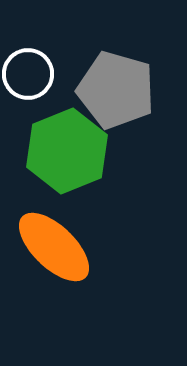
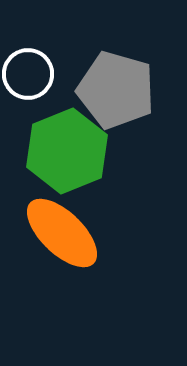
orange ellipse: moved 8 px right, 14 px up
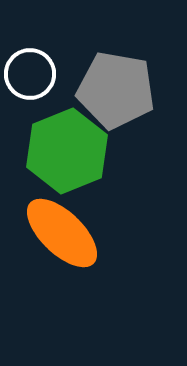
white circle: moved 2 px right
gray pentagon: rotated 6 degrees counterclockwise
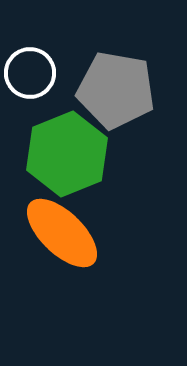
white circle: moved 1 px up
green hexagon: moved 3 px down
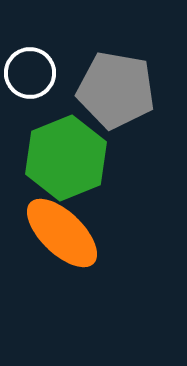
green hexagon: moved 1 px left, 4 px down
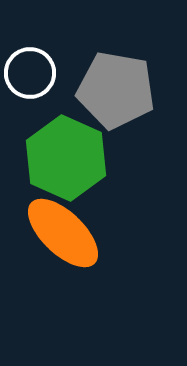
green hexagon: rotated 14 degrees counterclockwise
orange ellipse: moved 1 px right
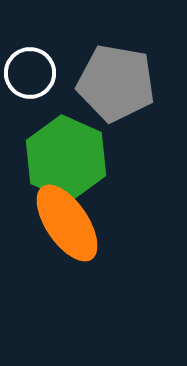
gray pentagon: moved 7 px up
orange ellipse: moved 4 px right, 10 px up; rotated 12 degrees clockwise
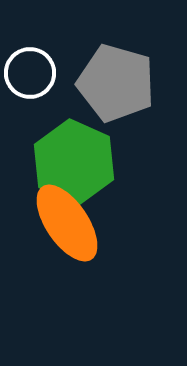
gray pentagon: rotated 6 degrees clockwise
green hexagon: moved 8 px right, 4 px down
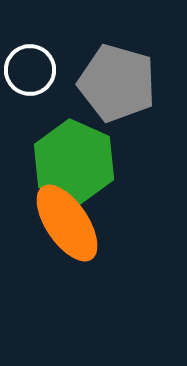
white circle: moved 3 px up
gray pentagon: moved 1 px right
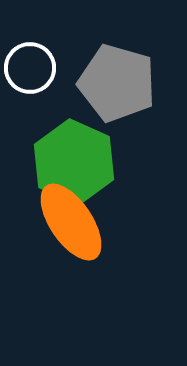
white circle: moved 2 px up
orange ellipse: moved 4 px right, 1 px up
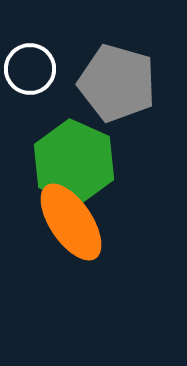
white circle: moved 1 px down
